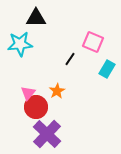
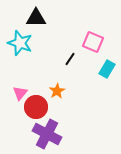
cyan star: moved 1 px up; rotated 25 degrees clockwise
pink triangle: moved 8 px left
purple cross: rotated 16 degrees counterclockwise
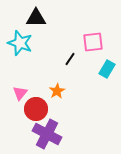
pink square: rotated 30 degrees counterclockwise
red circle: moved 2 px down
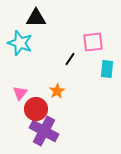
cyan rectangle: rotated 24 degrees counterclockwise
purple cross: moved 3 px left, 3 px up
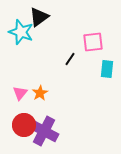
black triangle: moved 3 px right, 1 px up; rotated 35 degrees counterclockwise
cyan star: moved 1 px right, 11 px up
orange star: moved 17 px left, 2 px down
red circle: moved 12 px left, 16 px down
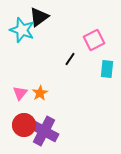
cyan star: moved 1 px right, 2 px up
pink square: moved 1 px right, 2 px up; rotated 20 degrees counterclockwise
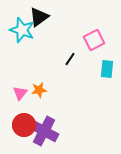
orange star: moved 1 px left, 3 px up; rotated 21 degrees clockwise
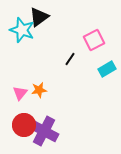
cyan rectangle: rotated 54 degrees clockwise
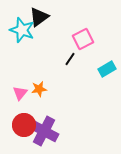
pink square: moved 11 px left, 1 px up
orange star: moved 1 px up
